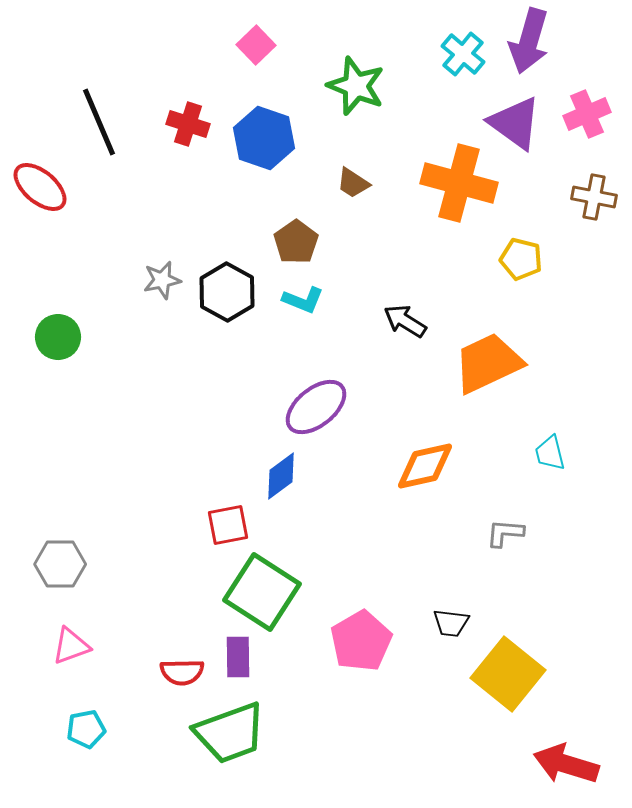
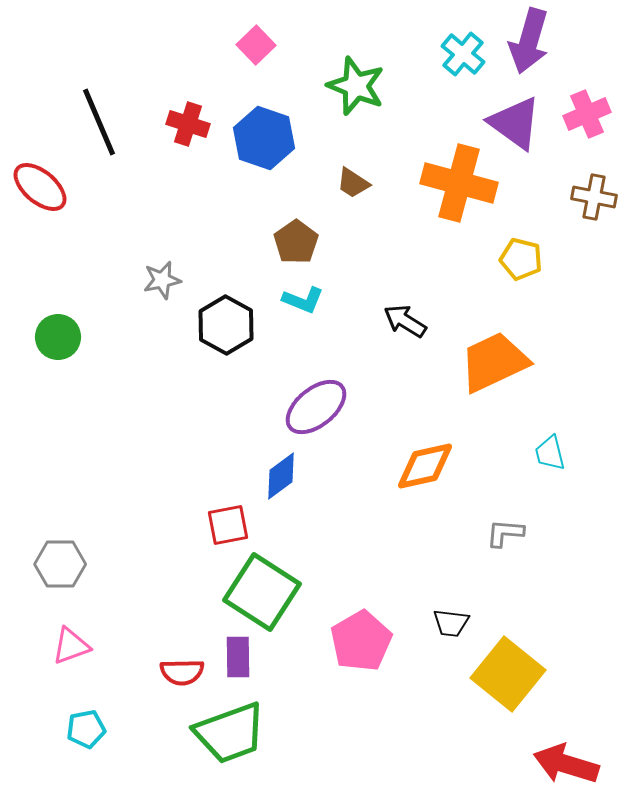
black hexagon: moved 1 px left, 33 px down
orange trapezoid: moved 6 px right, 1 px up
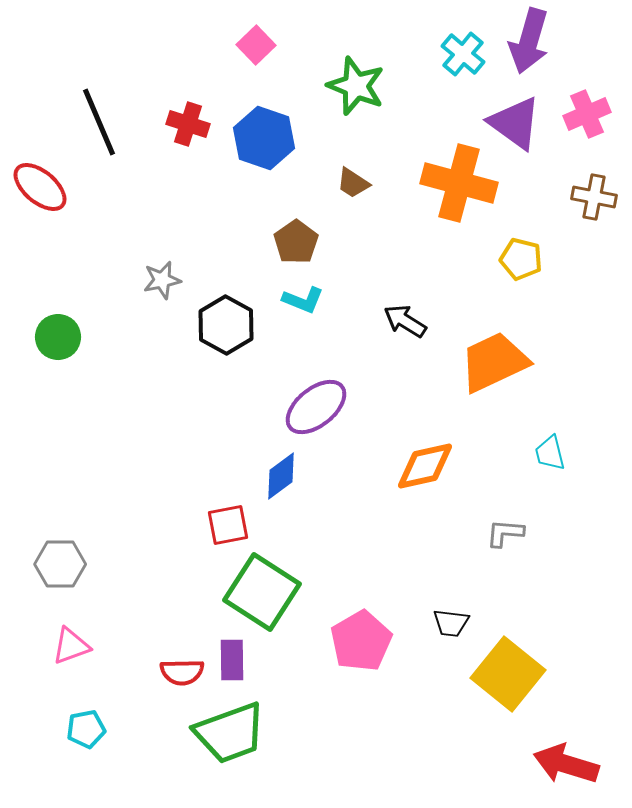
purple rectangle: moved 6 px left, 3 px down
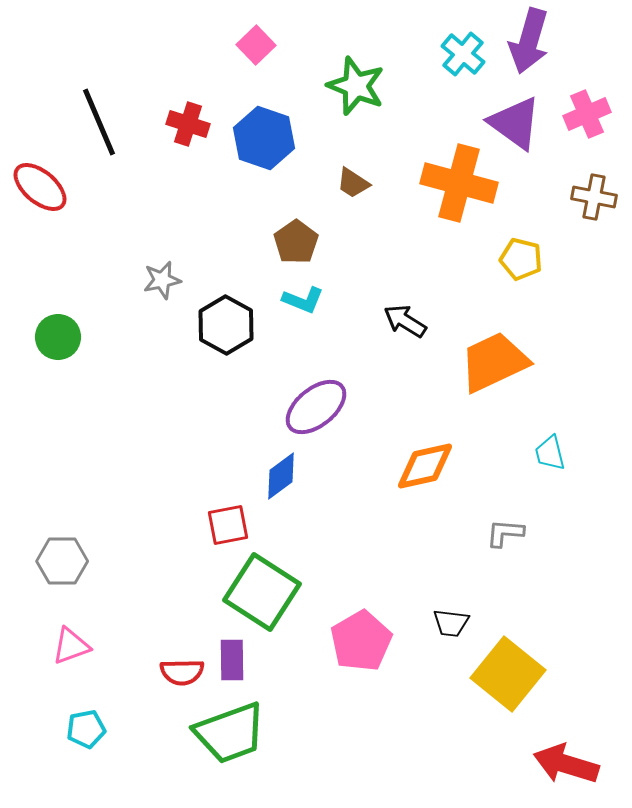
gray hexagon: moved 2 px right, 3 px up
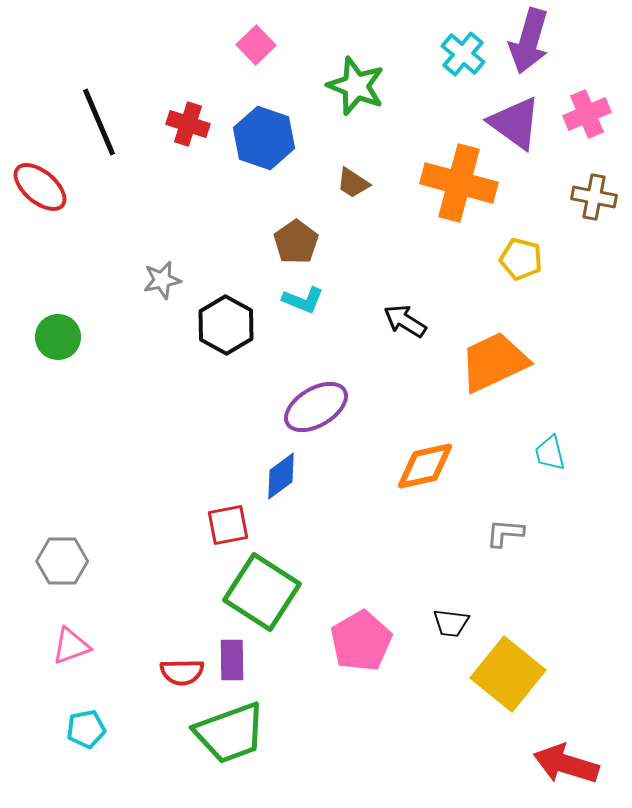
purple ellipse: rotated 8 degrees clockwise
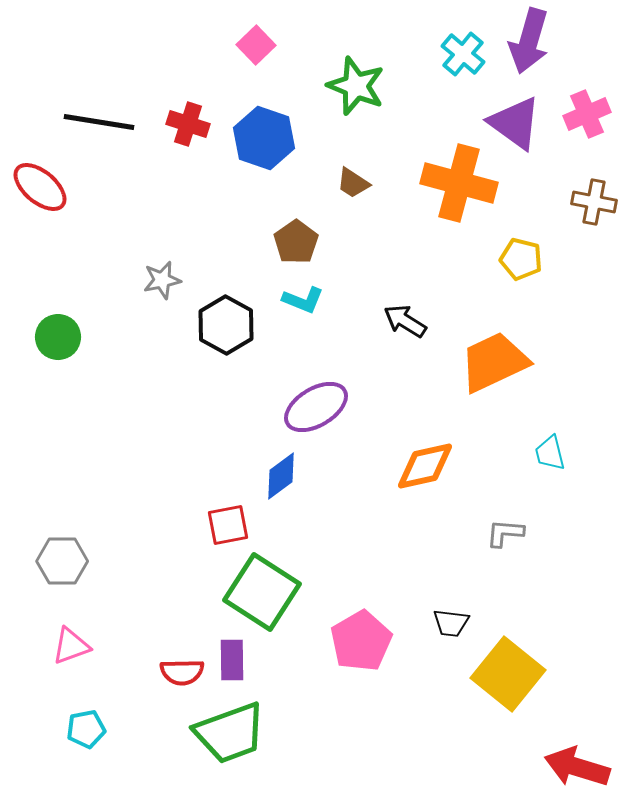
black line: rotated 58 degrees counterclockwise
brown cross: moved 5 px down
red arrow: moved 11 px right, 3 px down
